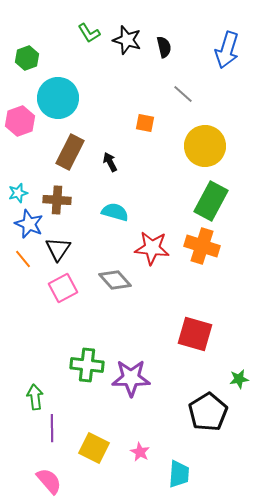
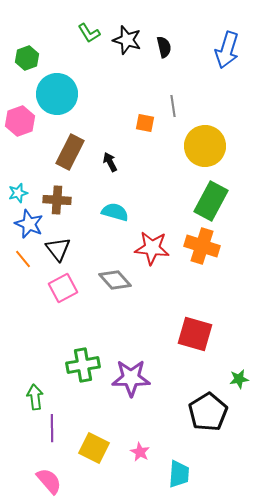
gray line: moved 10 px left, 12 px down; rotated 40 degrees clockwise
cyan circle: moved 1 px left, 4 px up
black triangle: rotated 12 degrees counterclockwise
green cross: moved 4 px left; rotated 16 degrees counterclockwise
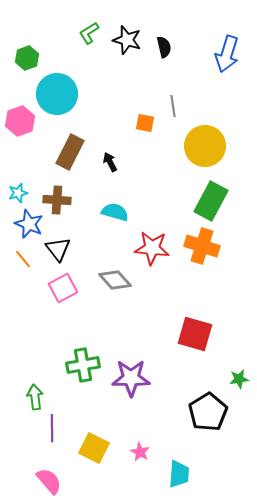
green L-shape: rotated 90 degrees clockwise
blue arrow: moved 4 px down
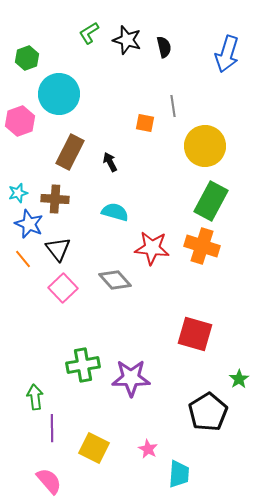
cyan circle: moved 2 px right
brown cross: moved 2 px left, 1 px up
pink square: rotated 16 degrees counterclockwise
green star: rotated 24 degrees counterclockwise
pink star: moved 8 px right, 3 px up
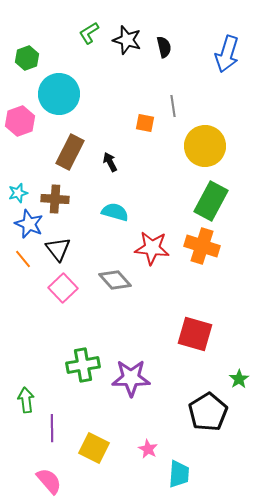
green arrow: moved 9 px left, 3 px down
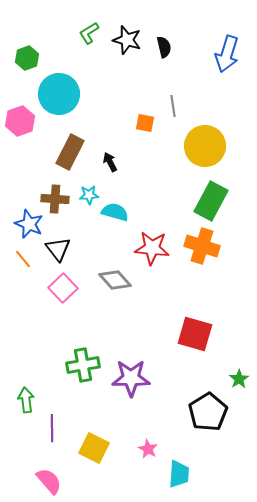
cyan star: moved 71 px right, 2 px down; rotated 12 degrees clockwise
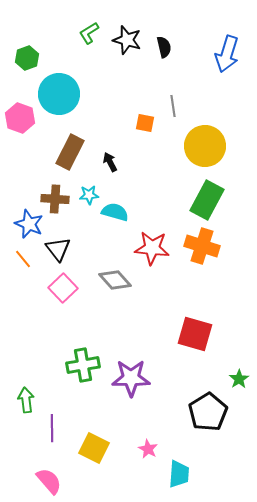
pink hexagon: moved 3 px up; rotated 20 degrees counterclockwise
green rectangle: moved 4 px left, 1 px up
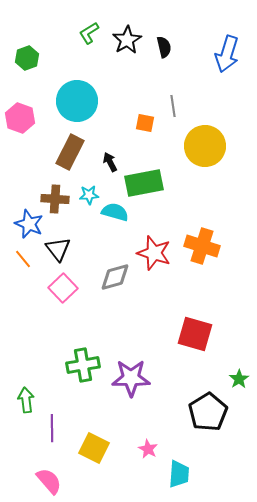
black star: rotated 24 degrees clockwise
cyan circle: moved 18 px right, 7 px down
green rectangle: moved 63 px left, 17 px up; rotated 51 degrees clockwise
red star: moved 2 px right, 5 px down; rotated 12 degrees clockwise
gray diamond: moved 3 px up; rotated 64 degrees counterclockwise
